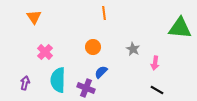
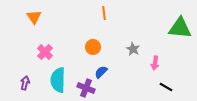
black line: moved 9 px right, 3 px up
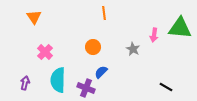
pink arrow: moved 1 px left, 28 px up
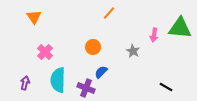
orange line: moved 5 px right; rotated 48 degrees clockwise
gray star: moved 2 px down
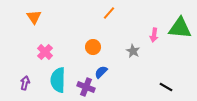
purple cross: moved 1 px up
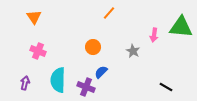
green triangle: moved 1 px right, 1 px up
pink cross: moved 7 px left, 1 px up; rotated 21 degrees counterclockwise
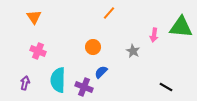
purple cross: moved 2 px left
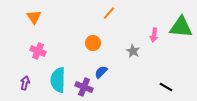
orange circle: moved 4 px up
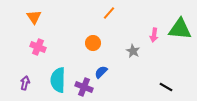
green triangle: moved 1 px left, 2 px down
pink cross: moved 4 px up
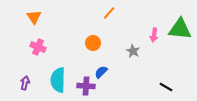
purple cross: moved 2 px right, 1 px up; rotated 18 degrees counterclockwise
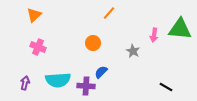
orange triangle: moved 2 px up; rotated 21 degrees clockwise
cyan semicircle: rotated 95 degrees counterclockwise
